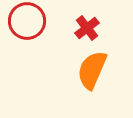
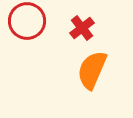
red cross: moved 5 px left
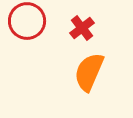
orange semicircle: moved 3 px left, 2 px down
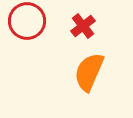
red cross: moved 1 px right, 2 px up
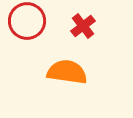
orange semicircle: moved 22 px left; rotated 75 degrees clockwise
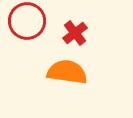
red cross: moved 8 px left, 7 px down
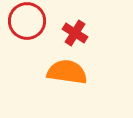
red cross: rotated 20 degrees counterclockwise
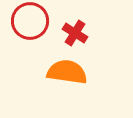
red circle: moved 3 px right
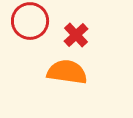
red cross: moved 1 px right, 2 px down; rotated 15 degrees clockwise
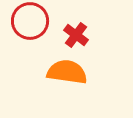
red cross: rotated 10 degrees counterclockwise
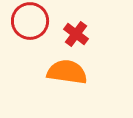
red cross: moved 1 px up
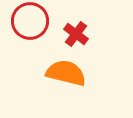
orange semicircle: moved 1 px left, 1 px down; rotated 6 degrees clockwise
